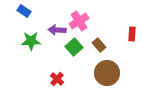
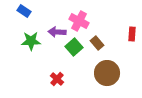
pink cross: rotated 30 degrees counterclockwise
purple arrow: moved 2 px down
brown rectangle: moved 2 px left, 2 px up
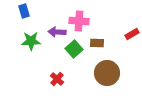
blue rectangle: rotated 40 degrees clockwise
pink cross: rotated 24 degrees counterclockwise
red rectangle: rotated 56 degrees clockwise
brown rectangle: rotated 48 degrees counterclockwise
green square: moved 2 px down
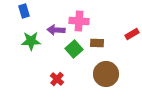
purple arrow: moved 1 px left, 2 px up
brown circle: moved 1 px left, 1 px down
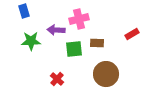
pink cross: moved 2 px up; rotated 18 degrees counterclockwise
green square: rotated 36 degrees clockwise
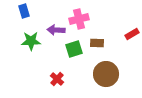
green square: rotated 12 degrees counterclockwise
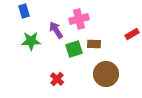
purple arrow: rotated 54 degrees clockwise
brown rectangle: moved 3 px left, 1 px down
